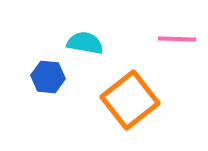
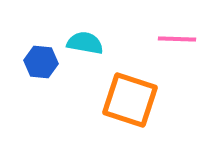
blue hexagon: moved 7 px left, 15 px up
orange square: rotated 34 degrees counterclockwise
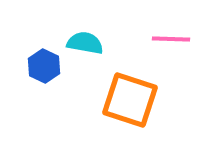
pink line: moved 6 px left
blue hexagon: moved 3 px right, 4 px down; rotated 20 degrees clockwise
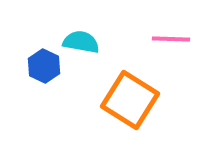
cyan semicircle: moved 4 px left, 1 px up
orange square: rotated 14 degrees clockwise
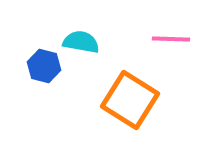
blue hexagon: rotated 12 degrees counterclockwise
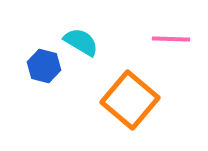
cyan semicircle: rotated 21 degrees clockwise
orange square: rotated 8 degrees clockwise
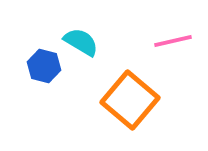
pink line: moved 2 px right, 2 px down; rotated 15 degrees counterclockwise
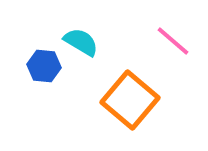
pink line: rotated 54 degrees clockwise
blue hexagon: rotated 8 degrees counterclockwise
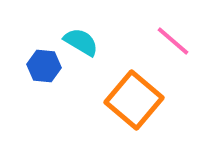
orange square: moved 4 px right
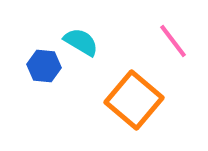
pink line: rotated 12 degrees clockwise
